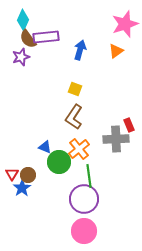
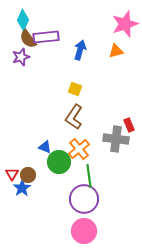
orange triangle: rotated 21 degrees clockwise
gray cross: rotated 10 degrees clockwise
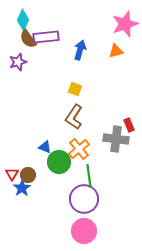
purple star: moved 3 px left, 5 px down
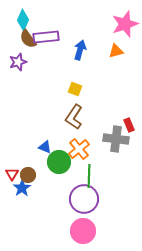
green line: rotated 10 degrees clockwise
pink circle: moved 1 px left
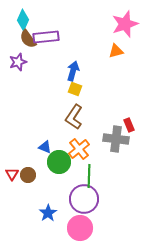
blue arrow: moved 7 px left, 21 px down
blue star: moved 26 px right, 25 px down
pink circle: moved 3 px left, 3 px up
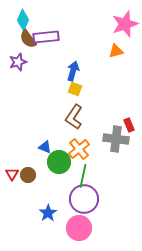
green line: moved 6 px left; rotated 10 degrees clockwise
pink circle: moved 1 px left
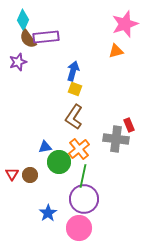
blue triangle: rotated 32 degrees counterclockwise
brown circle: moved 2 px right
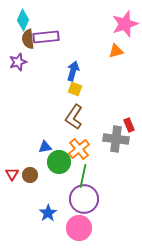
brown semicircle: rotated 30 degrees clockwise
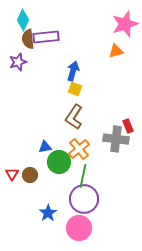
red rectangle: moved 1 px left, 1 px down
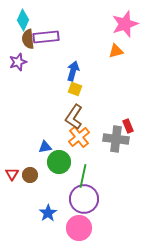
orange cross: moved 12 px up
